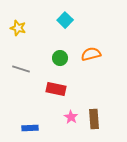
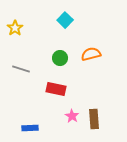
yellow star: moved 3 px left; rotated 21 degrees clockwise
pink star: moved 1 px right, 1 px up
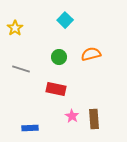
green circle: moved 1 px left, 1 px up
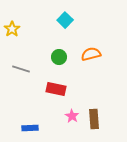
yellow star: moved 3 px left, 1 px down
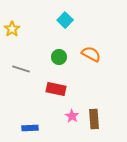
orange semicircle: rotated 42 degrees clockwise
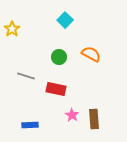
gray line: moved 5 px right, 7 px down
pink star: moved 1 px up
blue rectangle: moved 3 px up
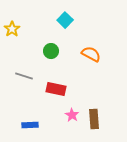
green circle: moved 8 px left, 6 px up
gray line: moved 2 px left
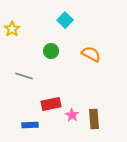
red rectangle: moved 5 px left, 15 px down; rotated 24 degrees counterclockwise
